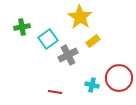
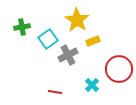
yellow star: moved 3 px left, 3 px down
yellow rectangle: rotated 16 degrees clockwise
red circle: moved 9 px up
cyan cross: rotated 32 degrees clockwise
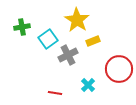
cyan cross: moved 4 px left
red line: moved 1 px down
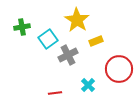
yellow rectangle: moved 3 px right
red line: rotated 16 degrees counterclockwise
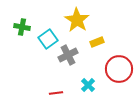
green cross: rotated 21 degrees clockwise
yellow rectangle: moved 1 px right, 1 px down
red line: moved 1 px right
